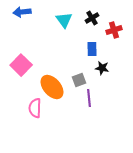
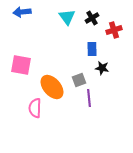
cyan triangle: moved 3 px right, 3 px up
pink square: rotated 35 degrees counterclockwise
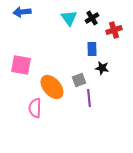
cyan triangle: moved 2 px right, 1 px down
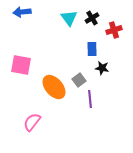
gray square: rotated 16 degrees counterclockwise
orange ellipse: moved 2 px right
purple line: moved 1 px right, 1 px down
pink semicircle: moved 3 px left, 14 px down; rotated 36 degrees clockwise
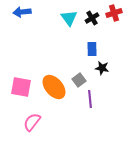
red cross: moved 17 px up
pink square: moved 22 px down
